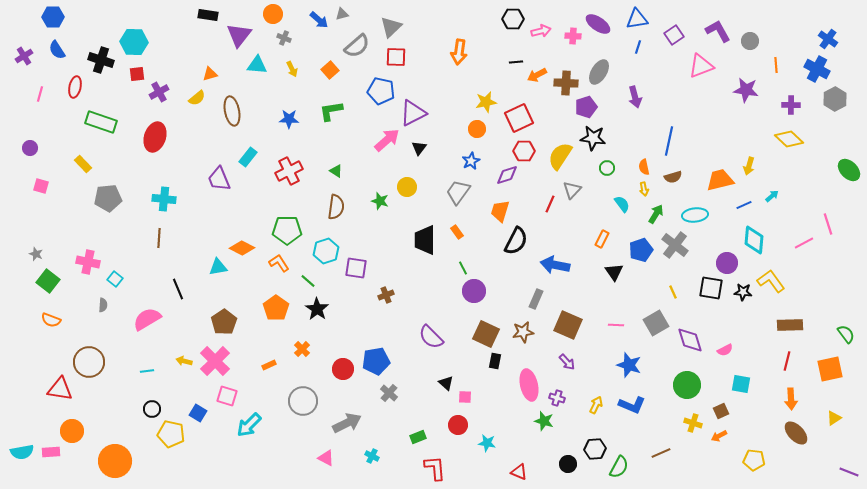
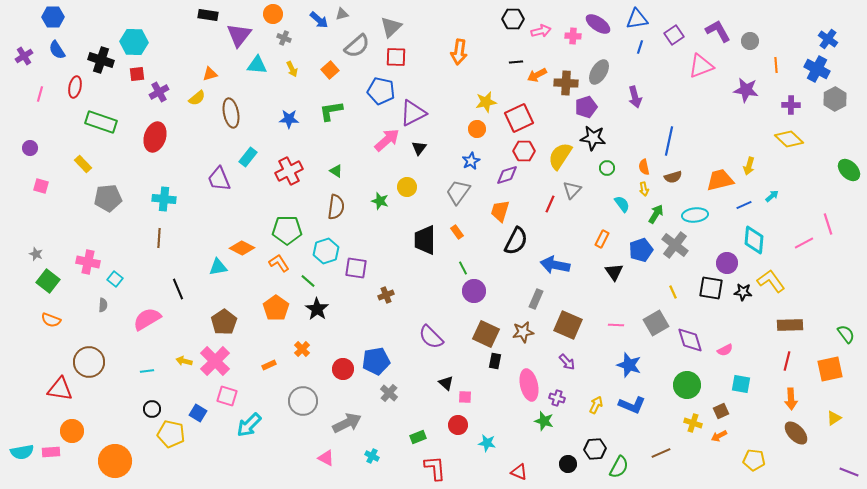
blue line at (638, 47): moved 2 px right
brown ellipse at (232, 111): moved 1 px left, 2 px down
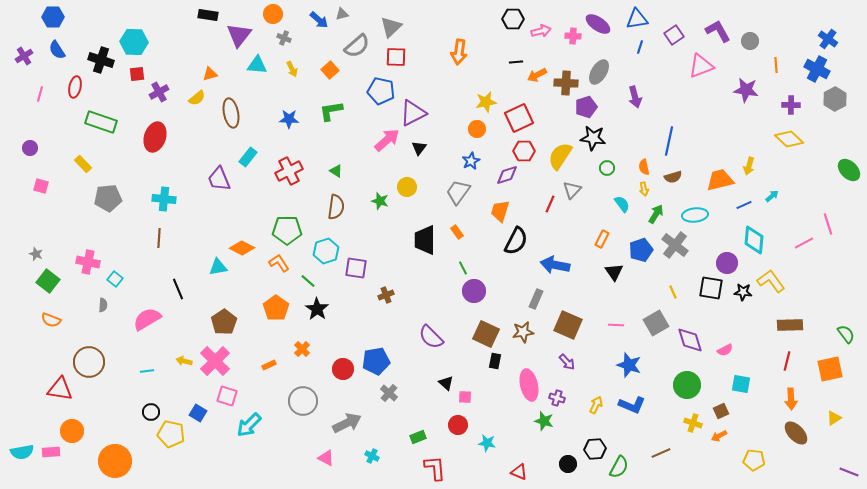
black circle at (152, 409): moved 1 px left, 3 px down
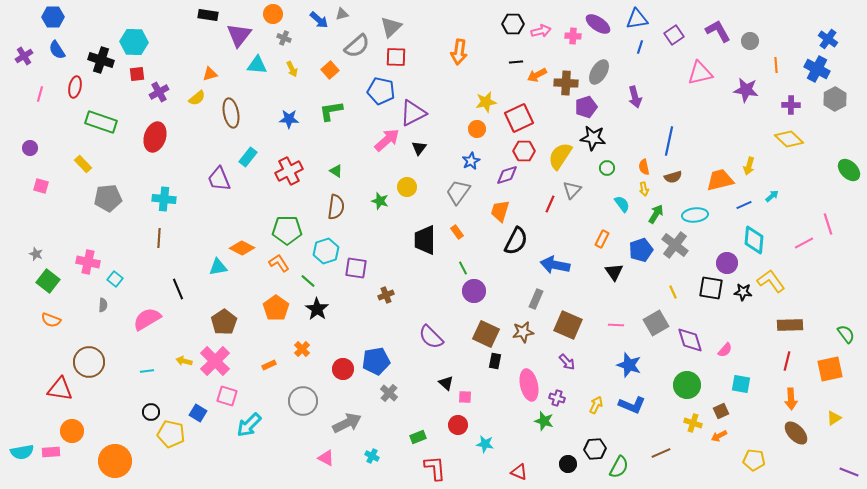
black hexagon at (513, 19): moved 5 px down
pink triangle at (701, 66): moved 1 px left, 7 px down; rotated 8 degrees clockwise
pink semicircle at (725, 350): rotated 21 degrees counterclockwise
cyan star at (487, 443): moved 2 px left, 1 px down
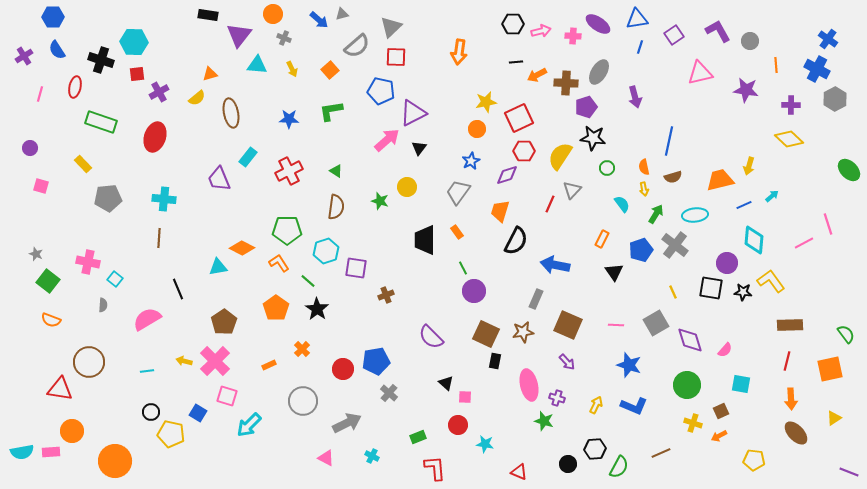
blue L-shape at (632, 405): moved 2 px right, 1 px down
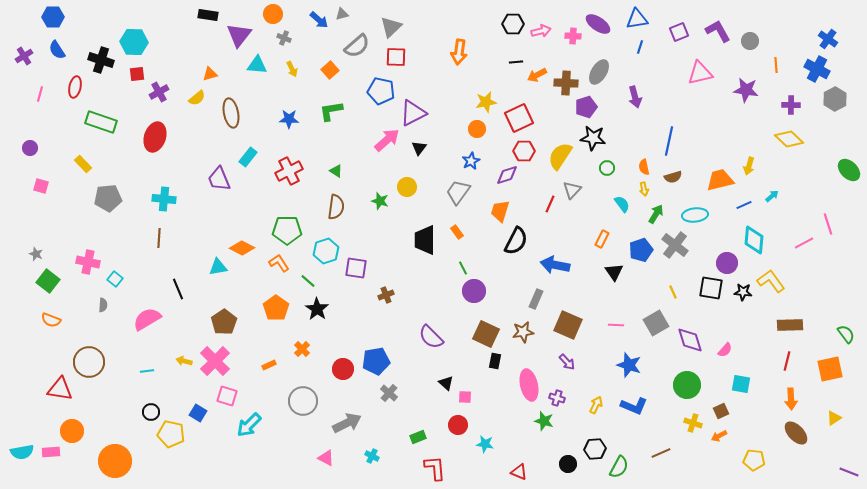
purple square at (674, 35): moved 5 px right, 3 px up; rotated 12 degrees clockwise
